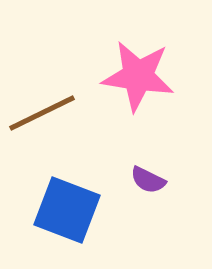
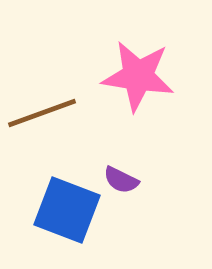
brown line: rotated 6 degrees clockwise
purple semicircle: moved 27 px left
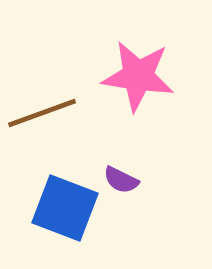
blue square: moved 2 px left, 2 px up
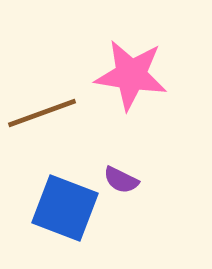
pink star: moved 7 px left, 1 px up
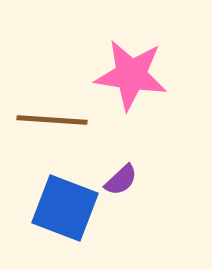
brown line: moved 10 px right, 7 px down; rotated 24 degrees clockwise
purple semicircle: rotated 69 degrees counterclockwise
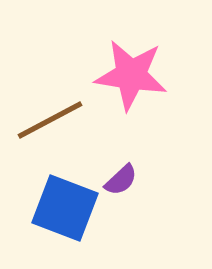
brown line: moved 2 px left; rotated 32 degrees counterclockwise
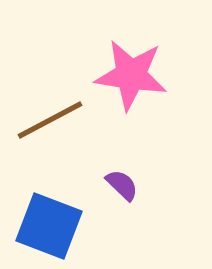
purple semicircle: moved 1 px right, 5 px down; rotated 93 degrees counterclockwise
blue square: moved 16 px left, 18 px down
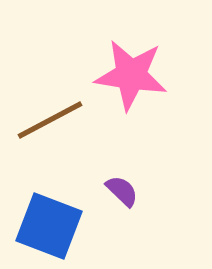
purple semicircle: moved 6 px down
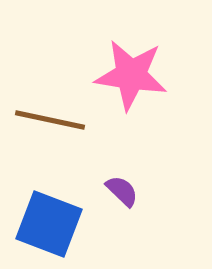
brown line: rotated 40 degrees clockwise
blue square: moved 2 px up
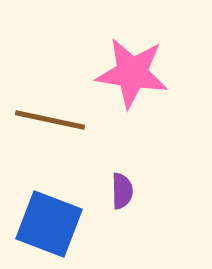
pink star: moved 1 px right, 2 px up
purple semicircle: rotated 45 degrees clockwise
